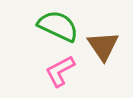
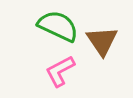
brown triangle: moved 1 px left, 5 px up
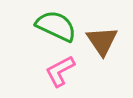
green semicircle: moved 2 px left
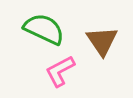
green semicircle: moved 12 px left, 3 px down
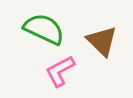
brown triangle: rotated 12 degrees counterclockwise
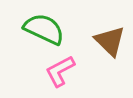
brown triangle: moved 8 px right
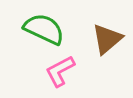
brown triangle: moved 3 px left, 2 px up; rotated 36 degrees clockwise
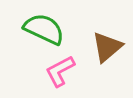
brown triangle: moved 8 px down
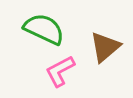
brown triangle: moved 2 px left
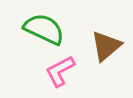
brown triangle: moved 1 px right, 1 px up
